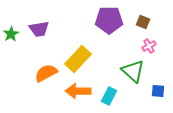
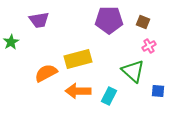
purple trapezoid: moved 9 px up
green star: moved 8 px down
yellow rectangle: rotated 32 degrees clockwise
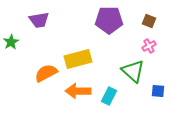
brown square: moved 6 px right, 1 px up
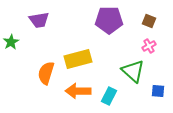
orange semicircle: rotated 45 degrees counterclockwise
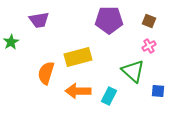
yellow rectangle: moved 2 px up
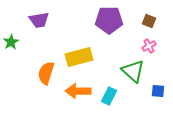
yellow rectangle: moved 1 px right
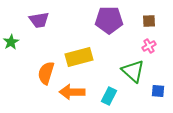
brown square: rotated 24 degrees counterclockwise
orange arrow: moved 6 px left, 1 px down
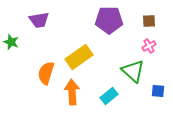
green star: rotated 21 degrees counterclockwise
yellow rectangle: rotated 20 degrees counterclockwise
orange arrow: rotated 85 degrees clockwise
cyan rectangle: rotated 24 degrees clockwise
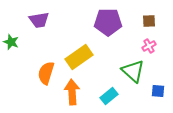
purple pentagon: moved 1 px left, 2 px down
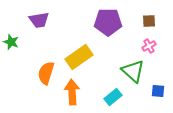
cyan rectangle: moved 4 px right, 1 px down
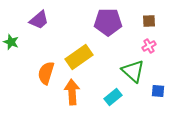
purple trapezoid: rotated 30 degrees counterclockwise
